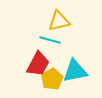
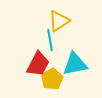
yellow triangle: rotated 20 degrees counterclockwise
cyan line: rotated 65 degrees clockwise
cyan triangle: moved 7 px up
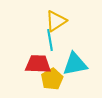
yellow triangle: moved 3 px left
red trapezoid: rotated 116 degrees counterclockwise
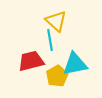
yellow triangle: rotated 45 degrees counterclockwise
red trapezoid: moved 7 px left, 3 px up; rotated 16 degrees counterclockwise
yellow pentagon: moved 5 px right, 3 px up
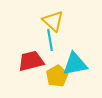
yellow triangle: moved 3 px left
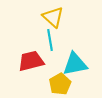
yellow triangle: moved 4 px up
yellow pentagon: moved 3 px right, 8 px down
